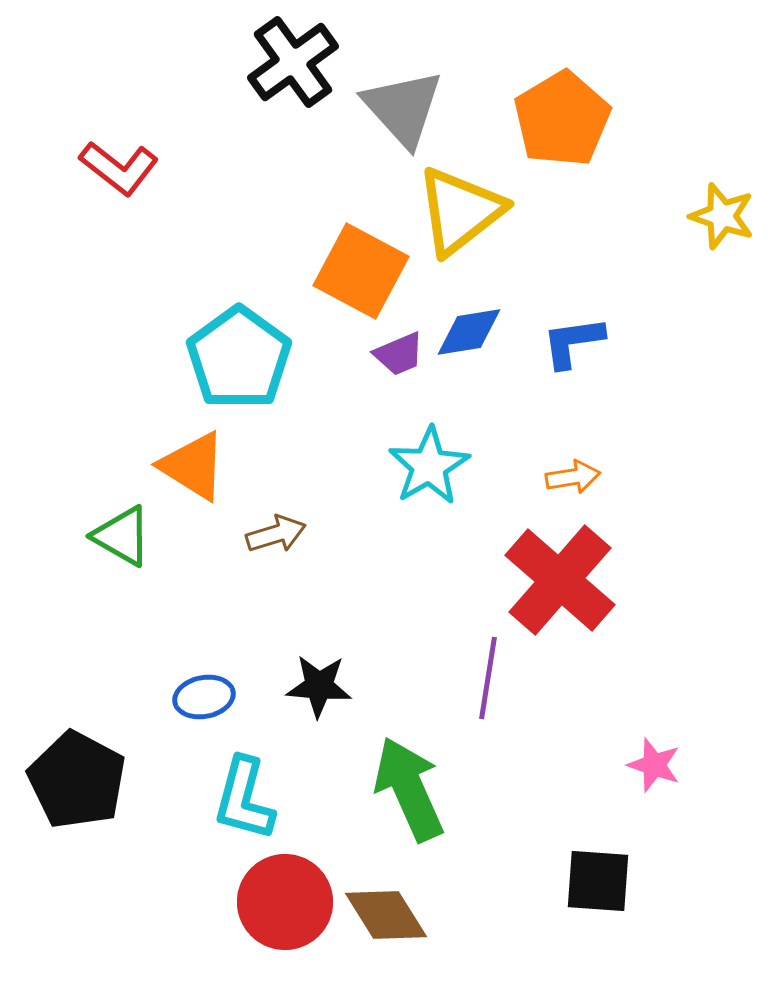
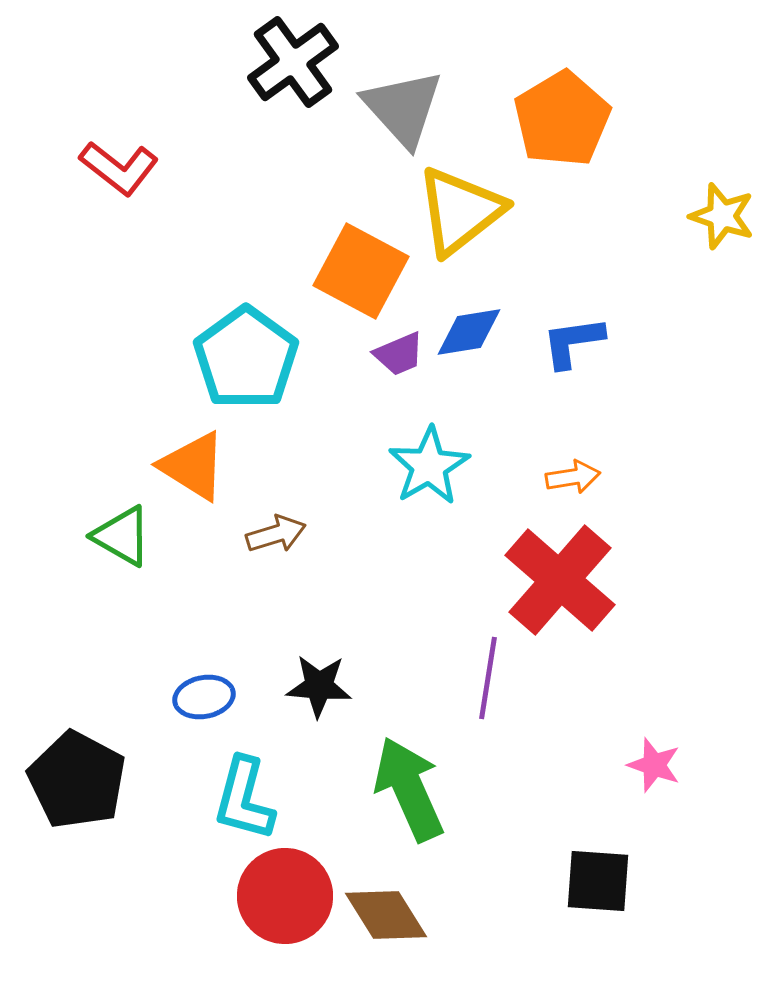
cyan pentagon: moved 7 px right
red circle: moved 6 px up
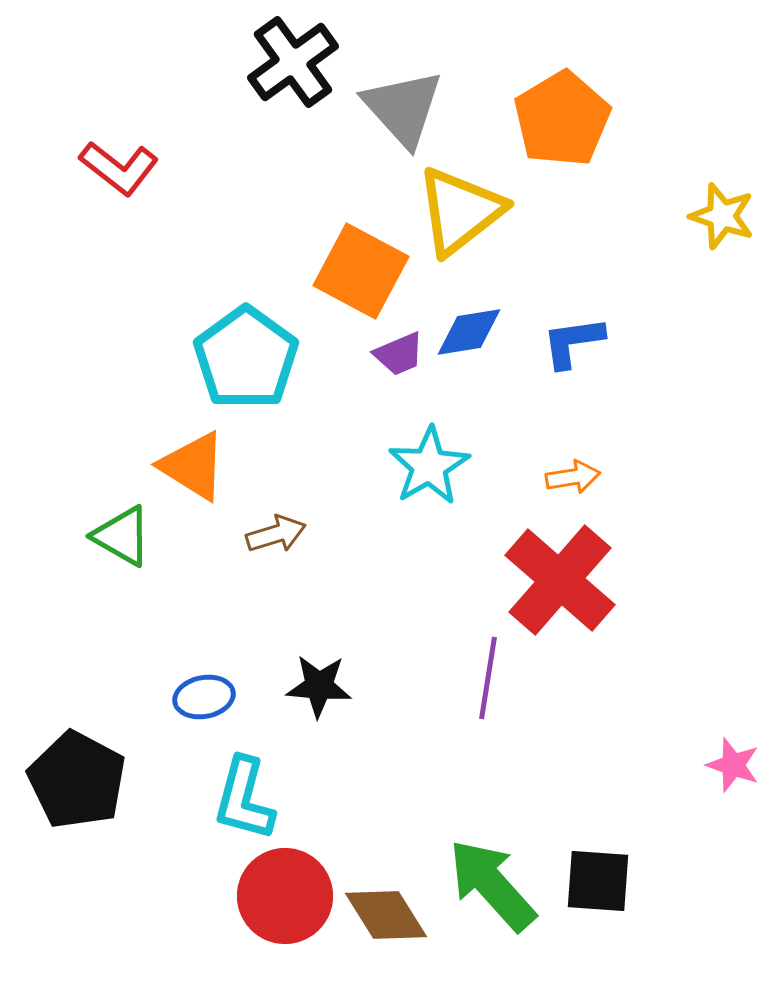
pink star: moved 79 px right
green arrow: moved 83 px right, 96 px down; rotated 18 degrees counterclockwise
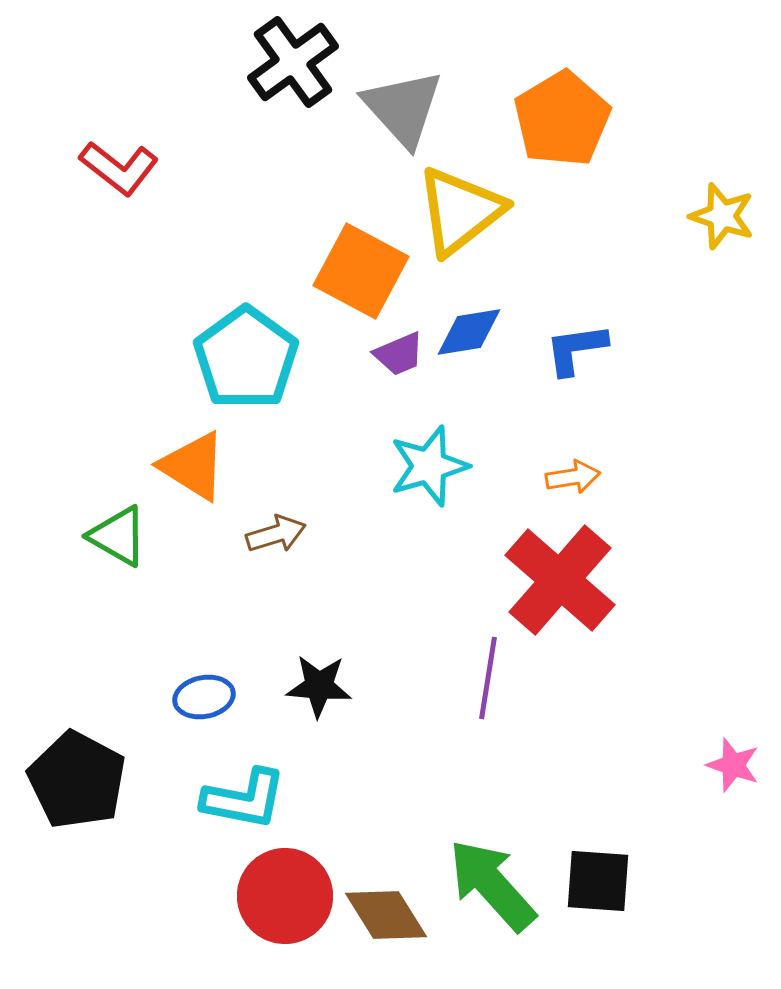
blue L-shape: moved 3 px right, 7 px down
cyan star: rotated 14 degrees clockwise
green triangle: moved 4 px left
cyan L-shape: rotated 94 degrees counterclockwise
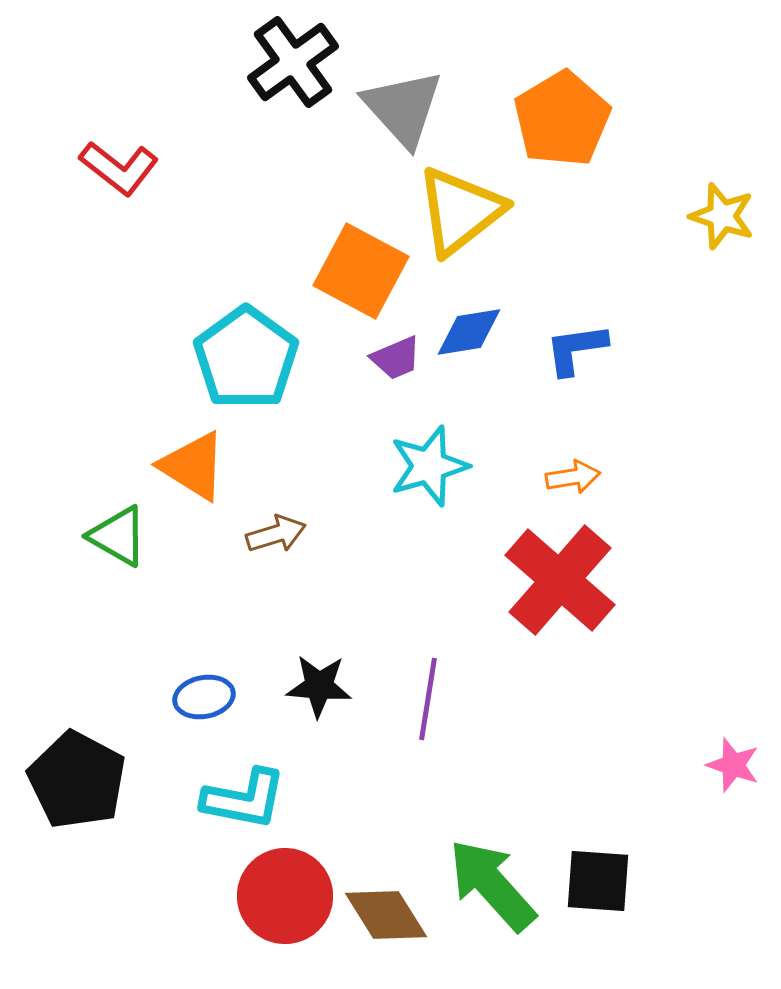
purple trapezoid: moved 3 px left, 4 px down
purple line: moved 60 px left, 21 px down
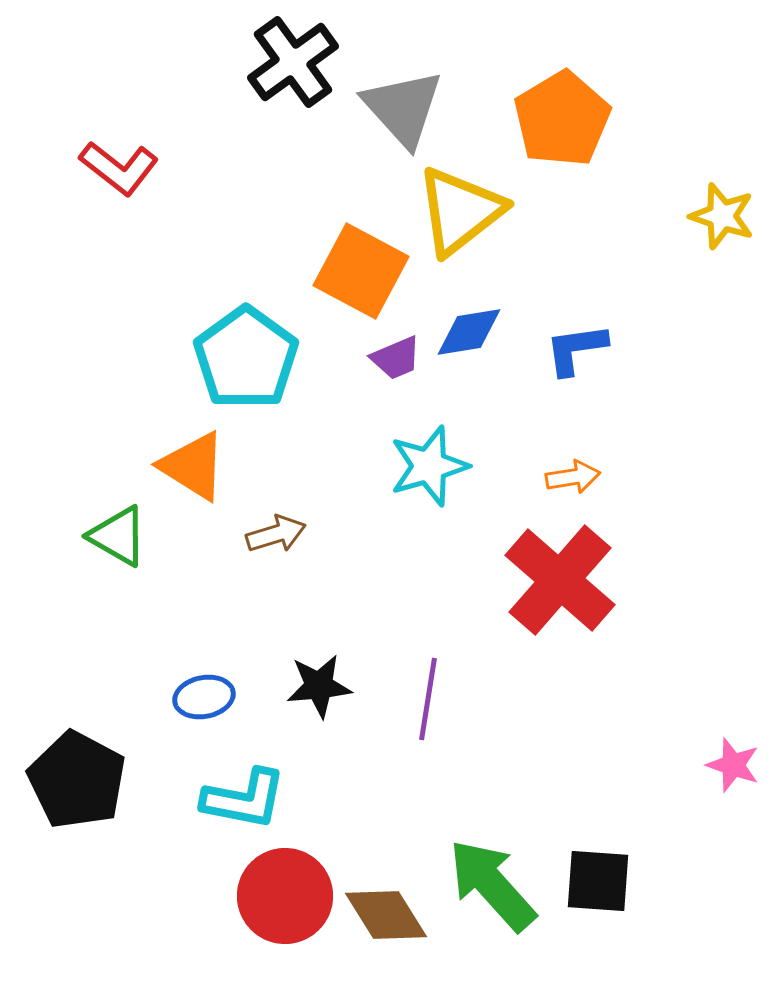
black star: rotated 10 degrees counterclockwise
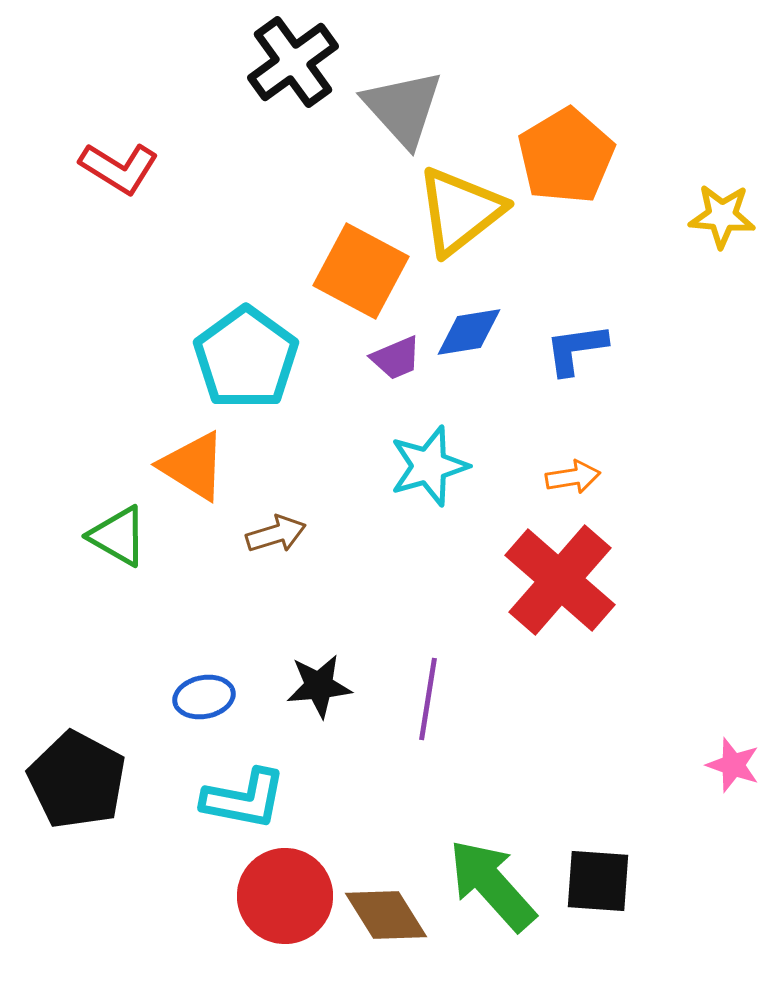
orange pentagon: moved 4 px right, 37 px down
red L-shape: rotated 6 degrees counterclockwise
yellow star: rotated 14 degrees counterclockwise
